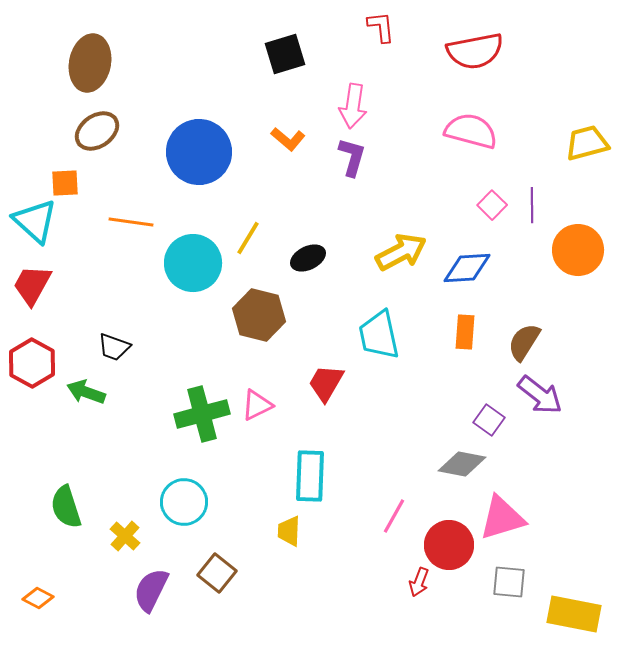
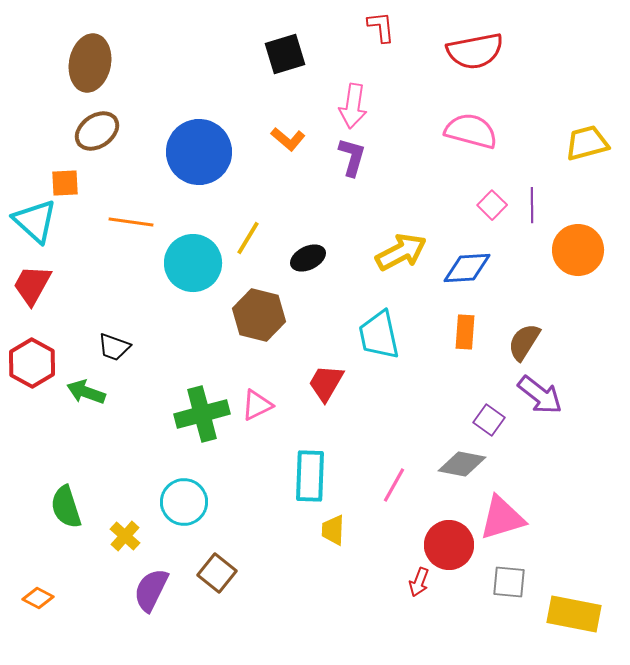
pink line at (394, 516): moved 31 px up
yellow trapezoid at (289, 531): moved 44 px right, 1 px up
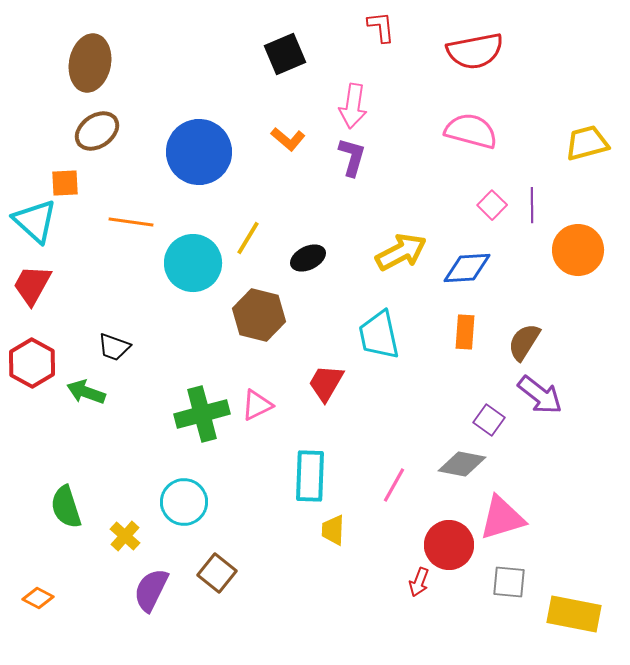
black square at (285, 54): rotated 6 degrees counterclockwise
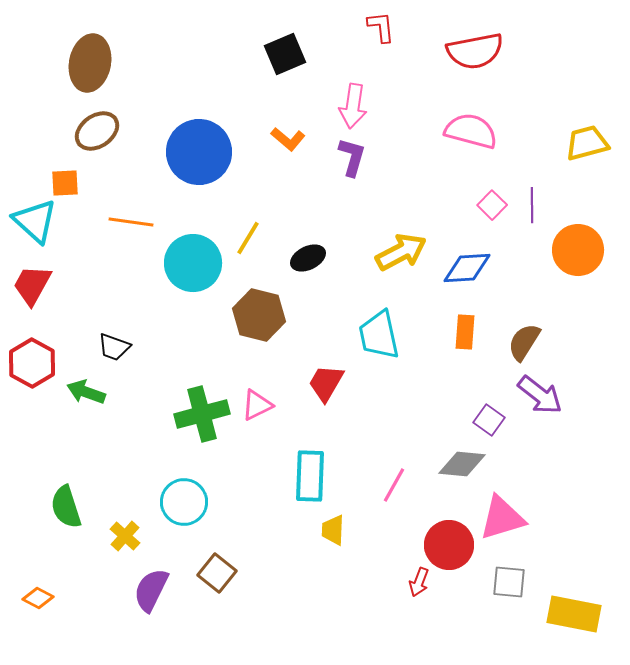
gray diamond at (462, 464): rotated 6 degrees counterclockwise
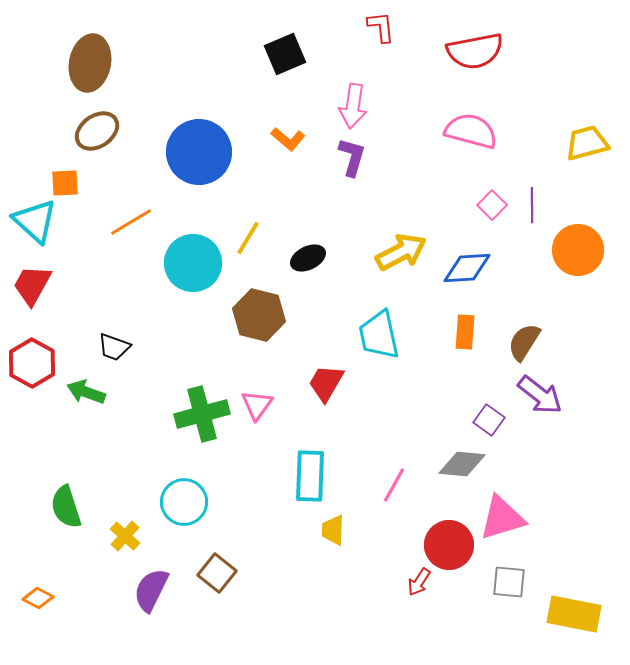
orange line at (131, 222): rotated 39 degrees counterclockwise
pink triangle at (257, 405): rotated 28 degrees counterclockwise
red arrow at (419, 582): rotated 12 degrees clockwise
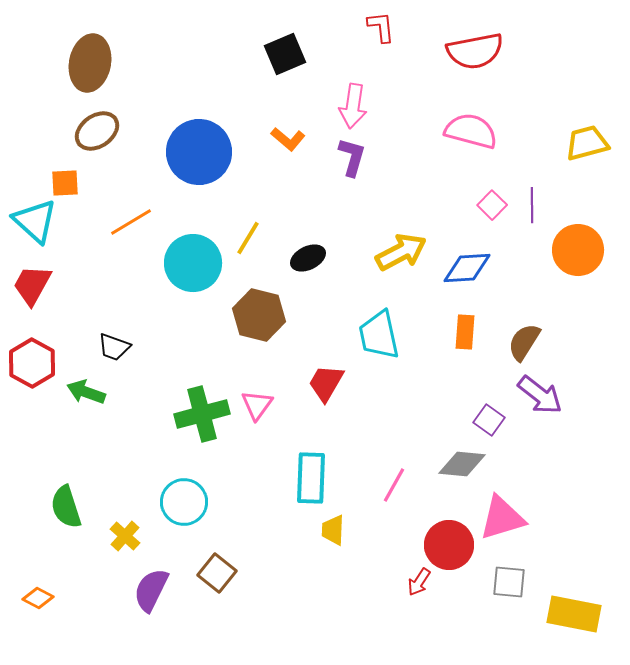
cyan rectangle at (310, 476): moved 1 px right, 2 px down
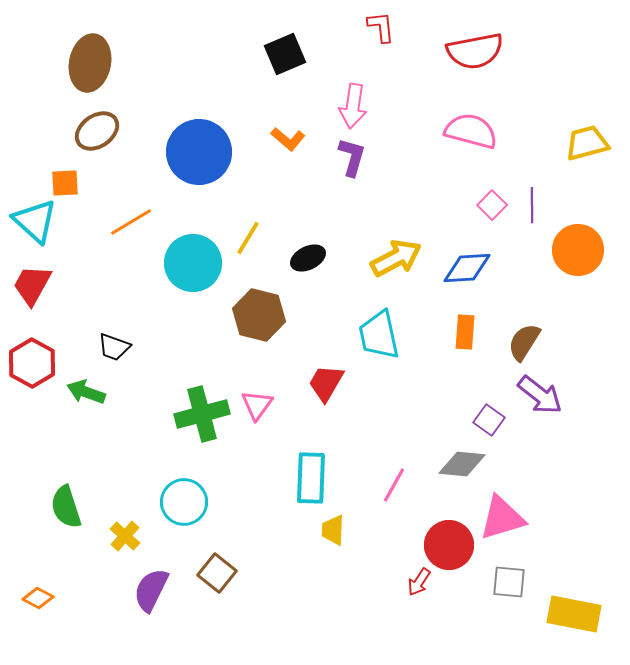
yellow arrow at (401, 252): moved 5 px left, 6 px down
